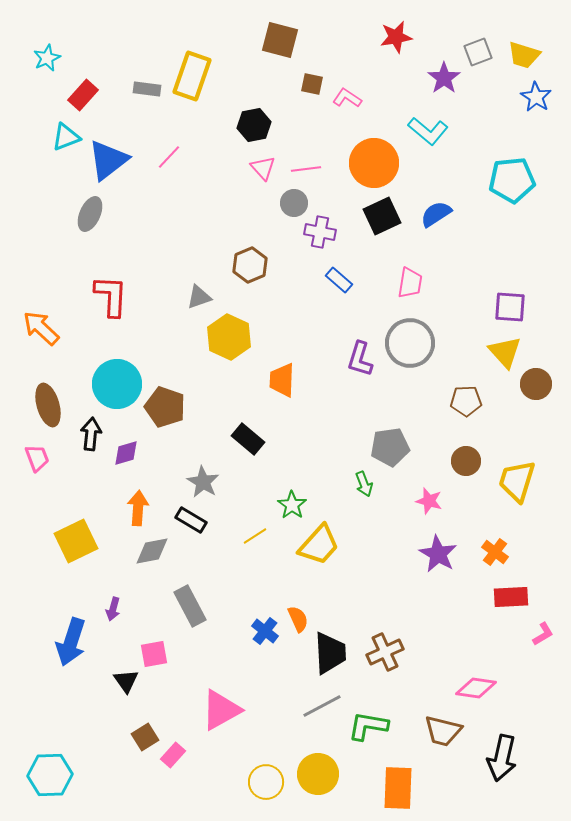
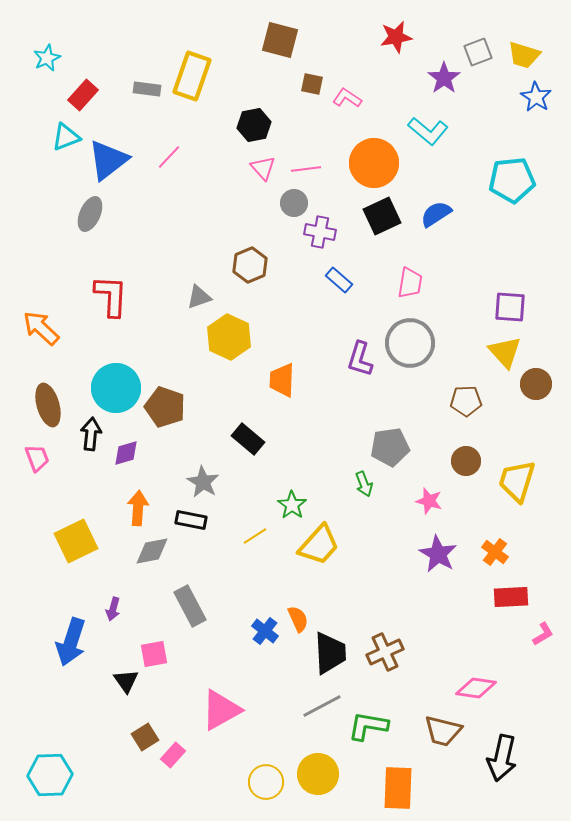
cyan circle at (117, 384): moved 1 px left, 4 px down
black rectangle at (191, 520): rotated 20 degrees counterclockwise
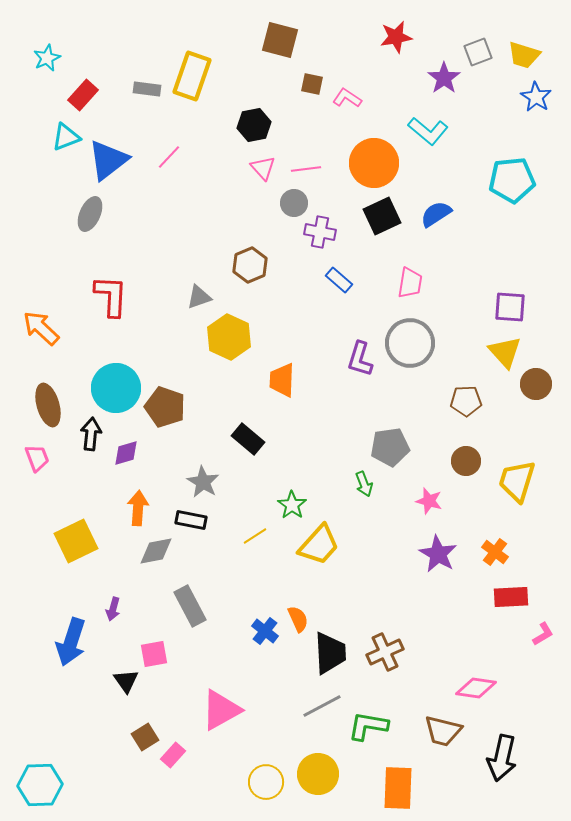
gray diamond at (152, 551): moved 4 px right
cyan hexagon at (50, 775): moved 10 px left, 10 px down
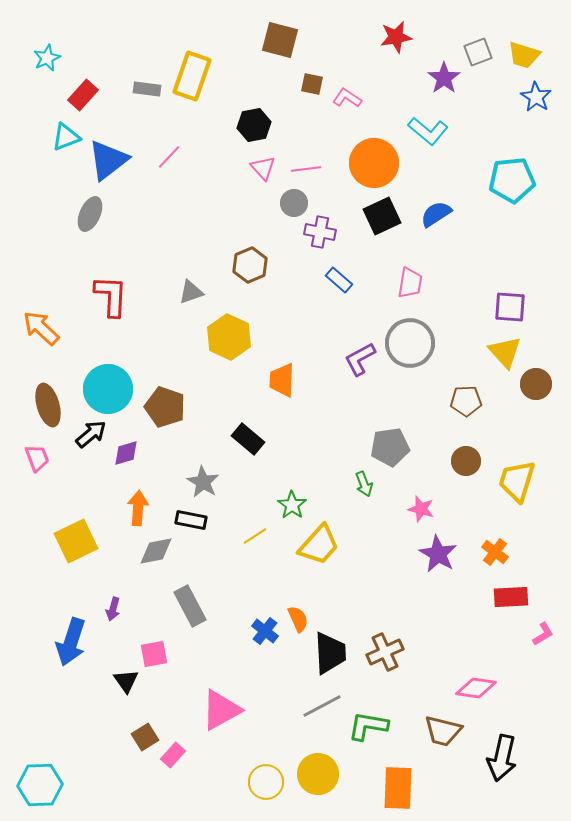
gray triangle at (199, 297): moved 8 px left, 5 px up
purple L-shape at (360, 359): rotated 45 degrees clockwise
cyan circle at (116, 388): moved 8 px left, 1 px down
black arrow at (91, 434): rotated 44 degrees clockwise
pink star at (429, 501): moved 8 px left, 8 px down
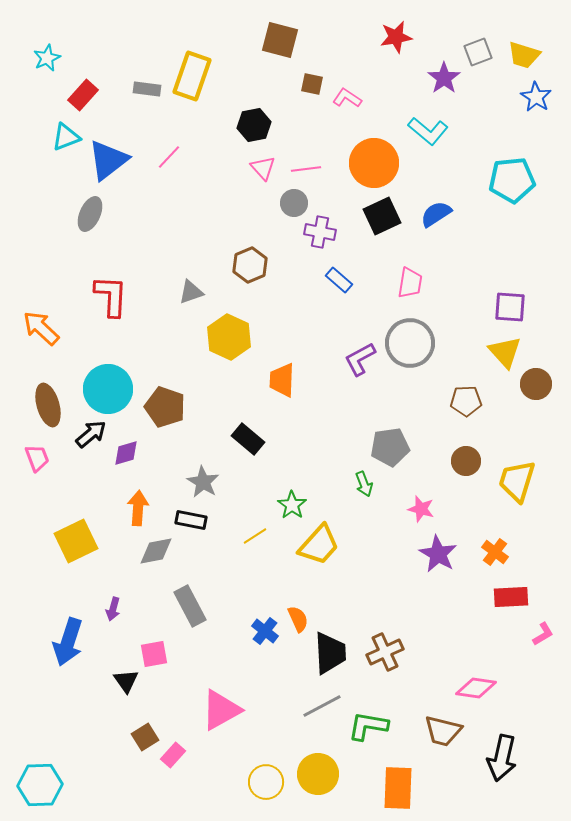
blue arrow at (71, 642): moved 3 px left
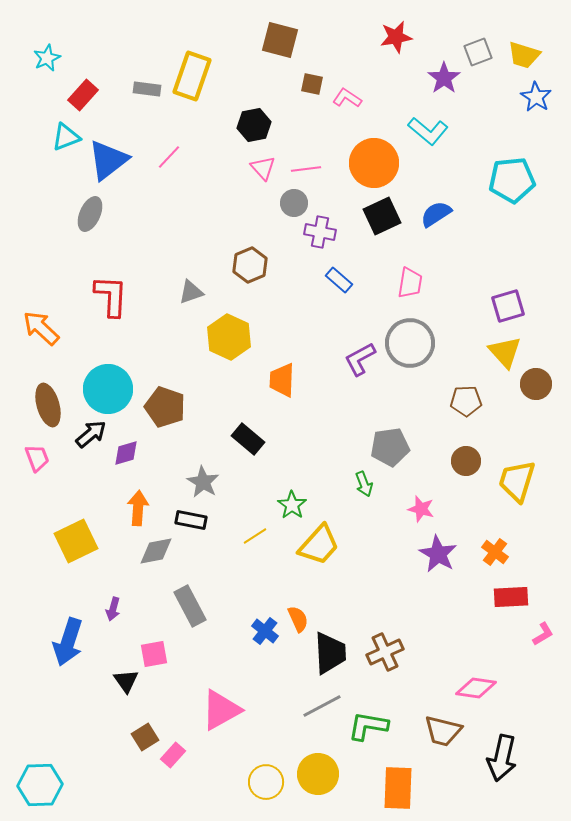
purple square at (510, 307): moved 2 px left, 1 px up; rotated 20 degrees counterclockwise
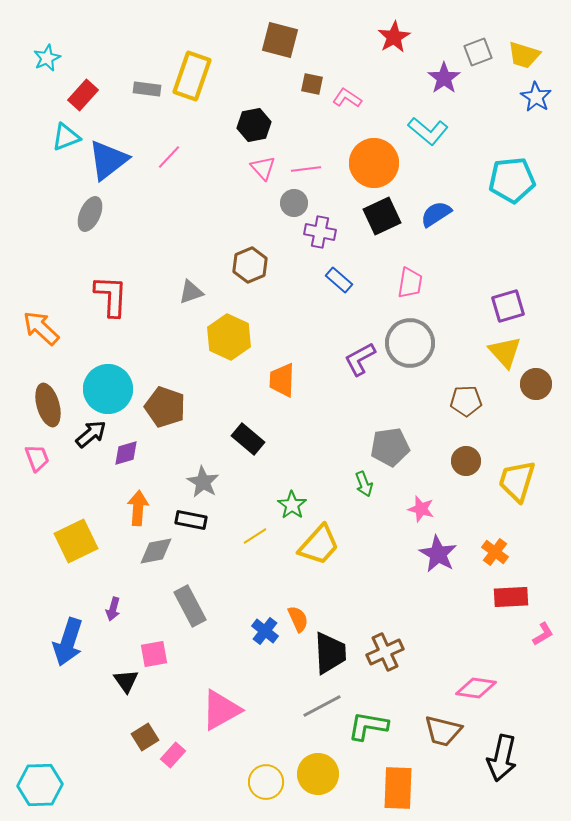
red star at (396, 37): moved 2 px left; rotated 20 degrees counterclockwise
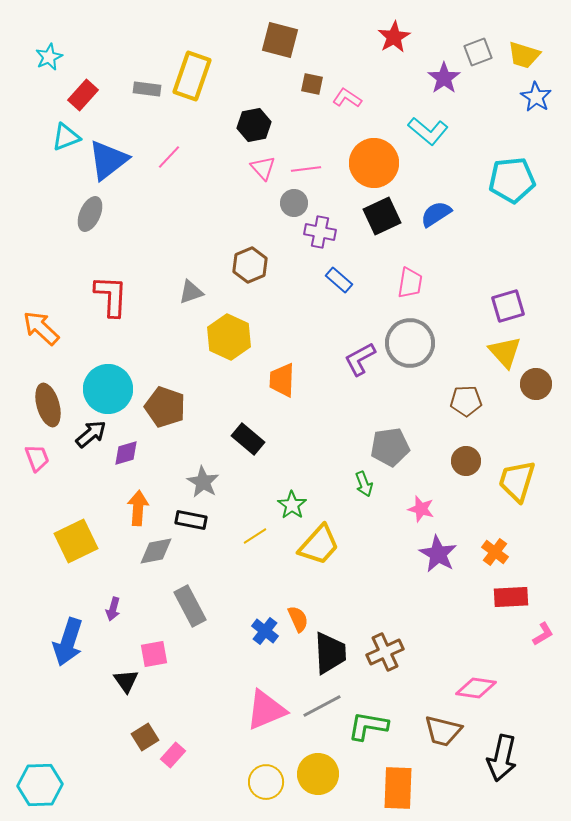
cyan star at (47, 58): moved 2 px right, 1 px up
pink triangle at (221, 710): moved 45 px right; rotated 6 degrees clockwise
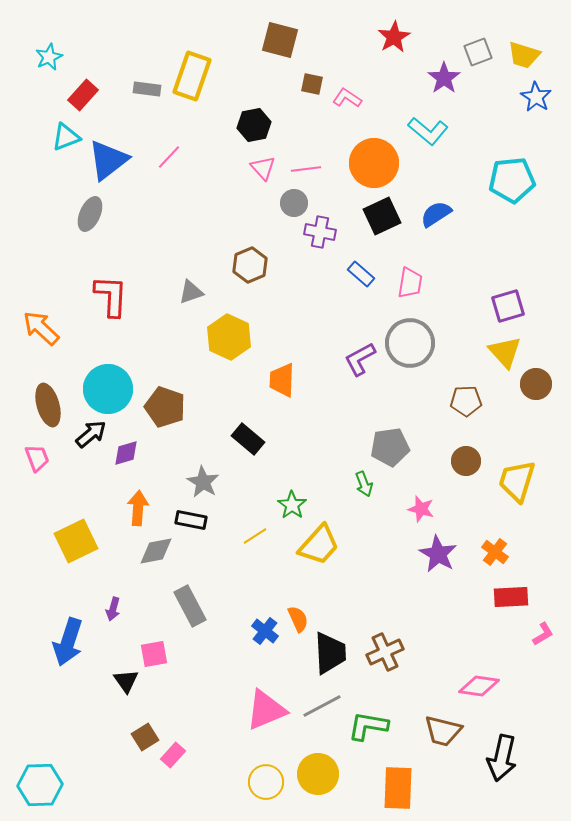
blue rectangle at (339, 280): moved 22 px right, 6 px up
pink diamond at (476, 688): moved 3 px right, 2 px up
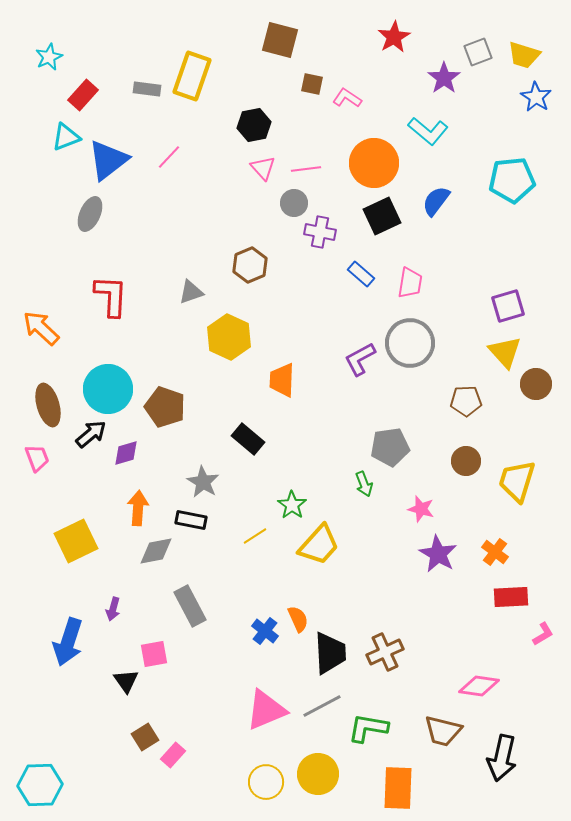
blue semicircle at (436, 214): moved 13 px up; rotated 20 degrees counterclockwise
green L-shape at (368, 726): moved 2 px down
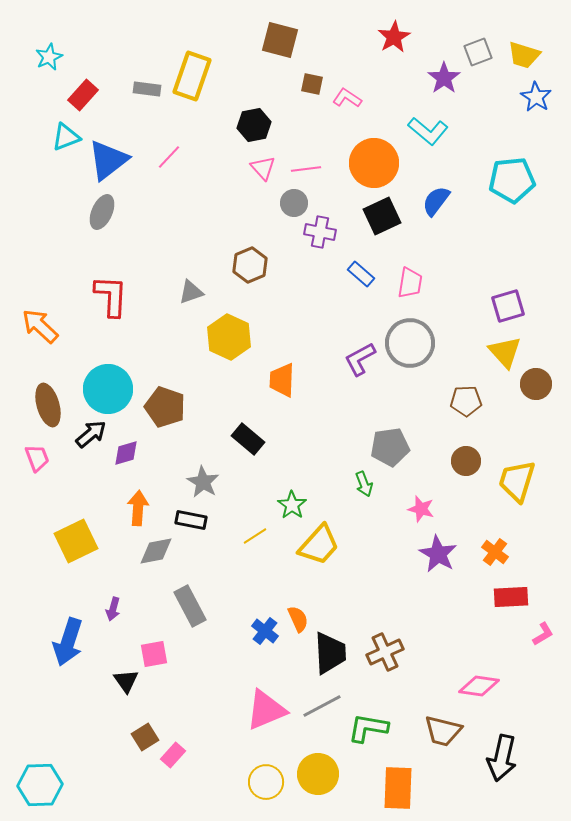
gray ellipse at (90, 214): moved 12 px right, 2 px up
orange arrow at (41, 328): moved 1 px left, 2 px up
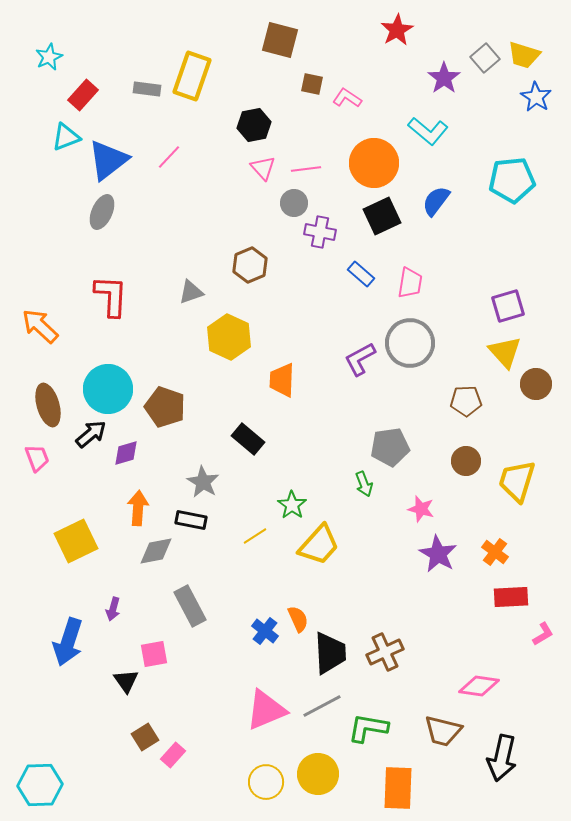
red star at (394, 37): moved 3 px right, 7 px up
gray square at (478, 52): moved 7 px right, 6 px down; rotated 20 degrees counterclockwise
